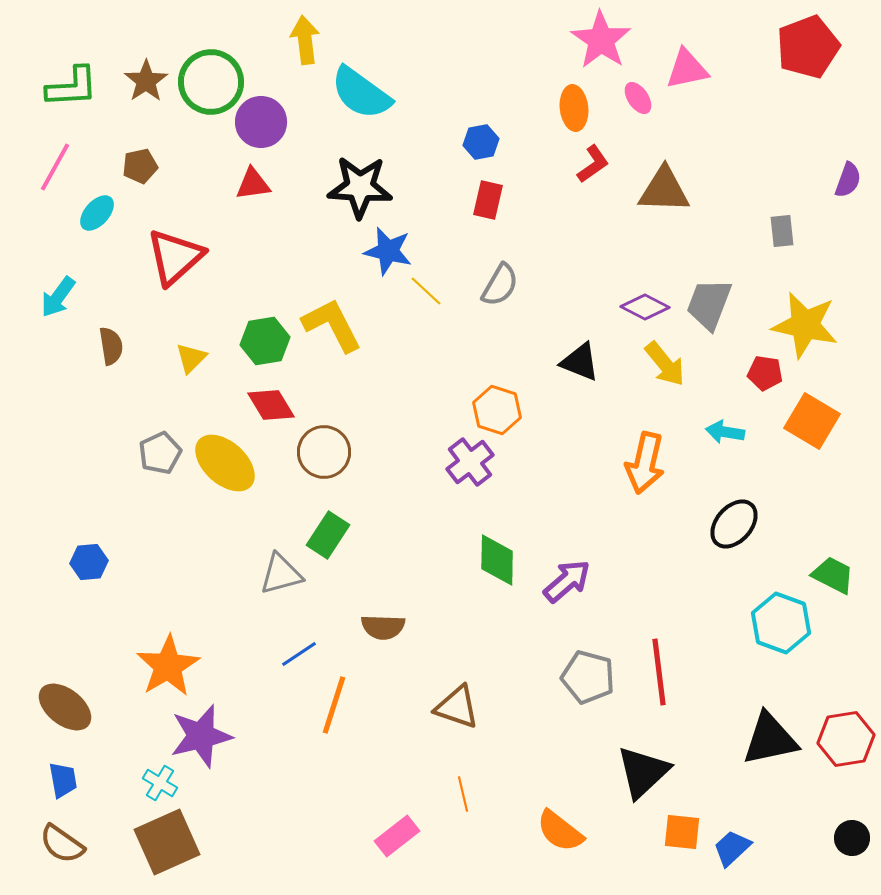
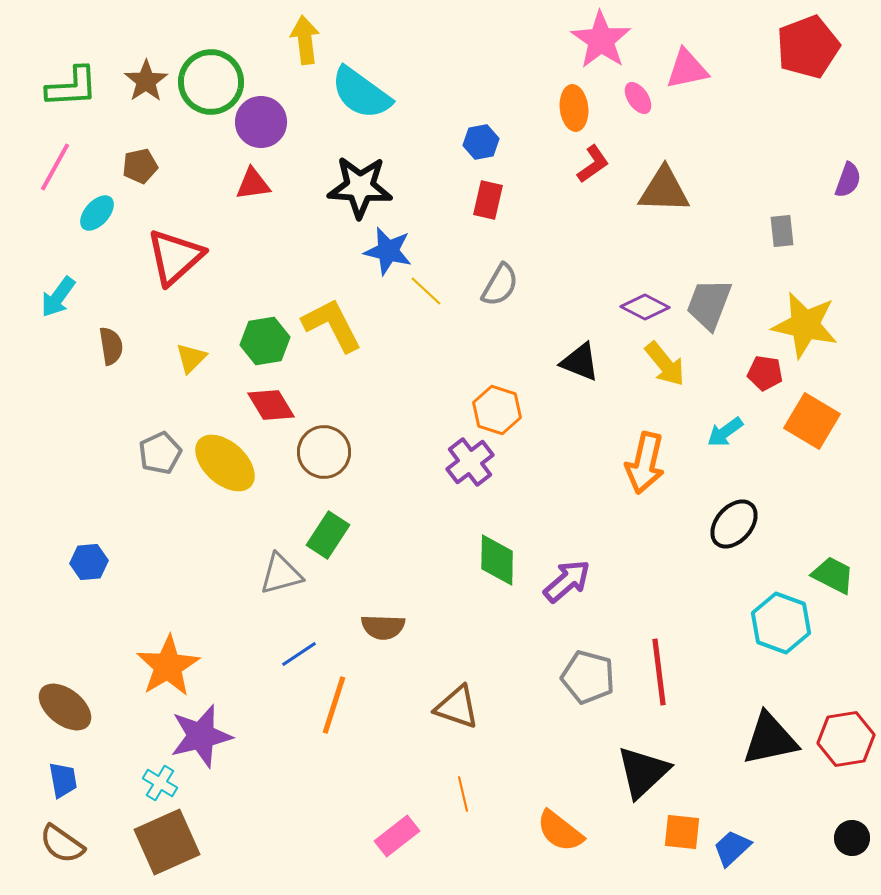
cyan arrow at (725, 432): rotated 45 degrees counterclockwise
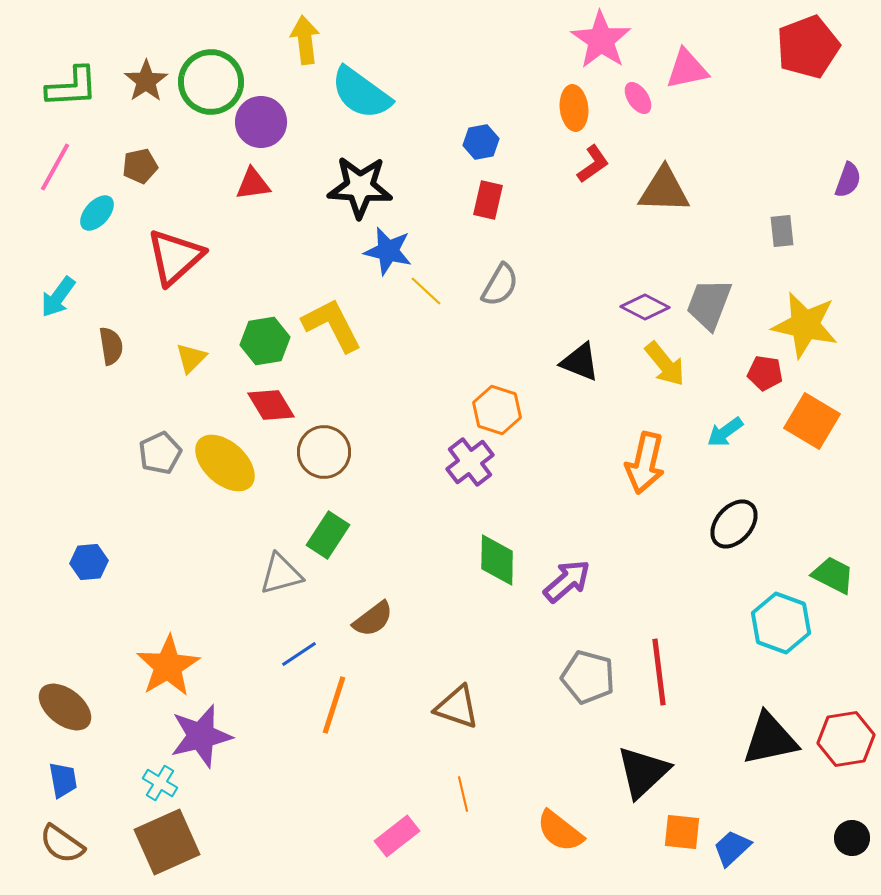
brown semicircle at (383, 627): moved 10 px left, 8 px up; rotated 39 degrees counterclockwise
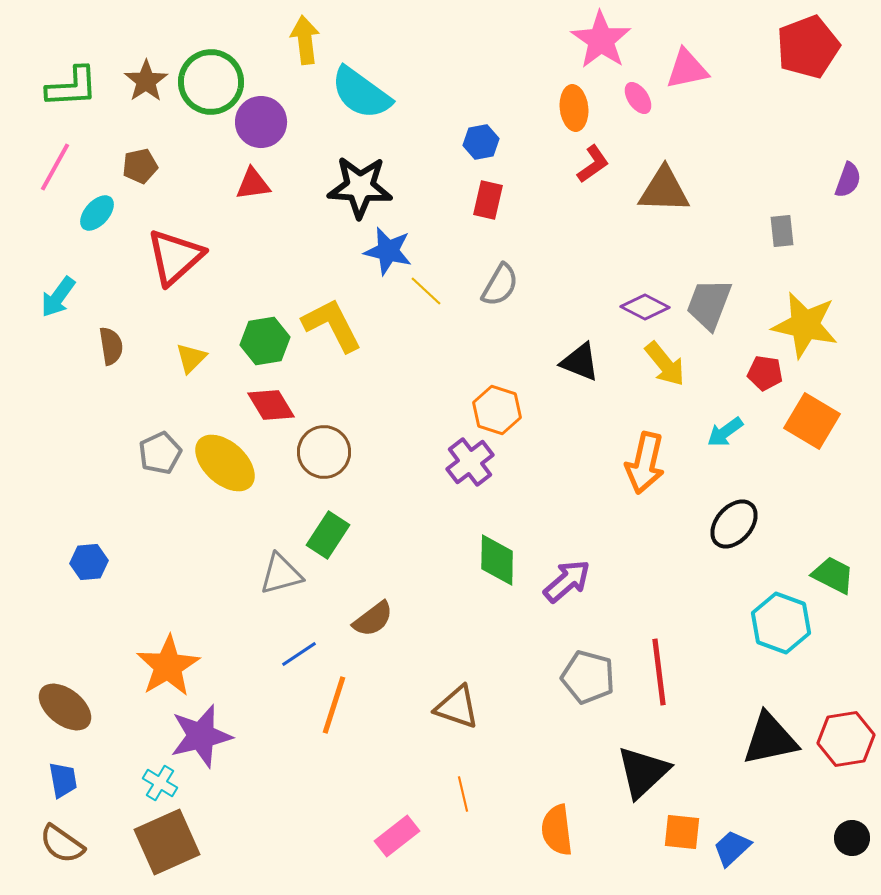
orange semicircle at (560, 831): moved 3 px left, 1 px up; rotated 45 degrees clockwise
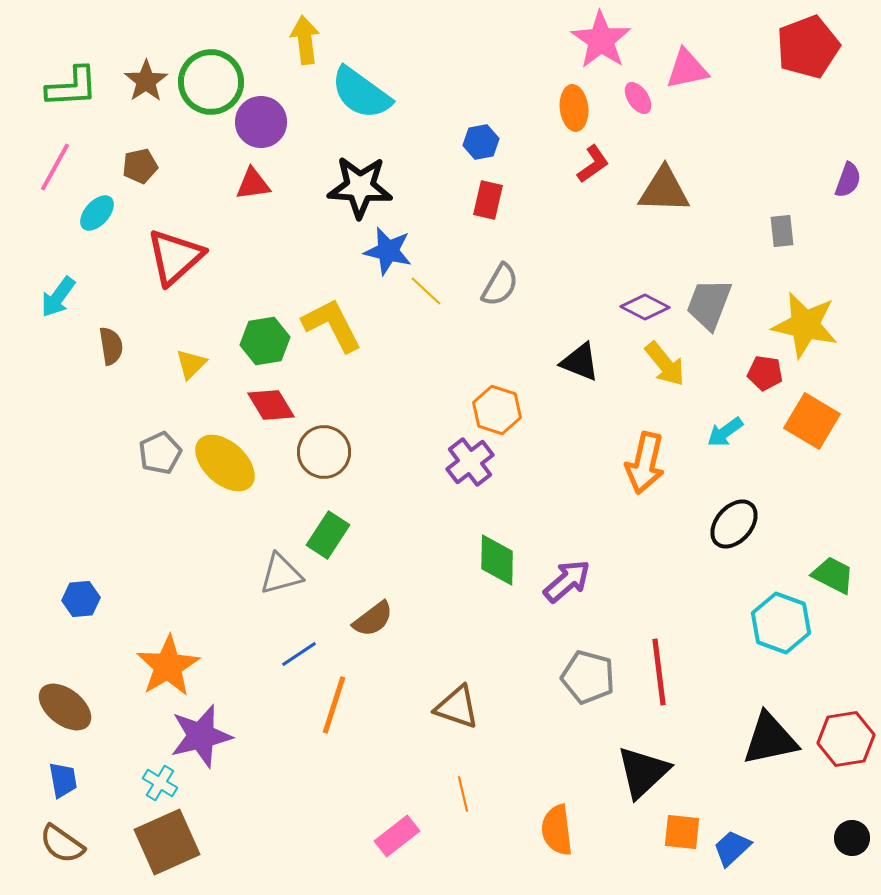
yellow triangle at (191, 358): moved 6 px down
blue hexagon at (89, 562): moved 8 px left, 37 px down
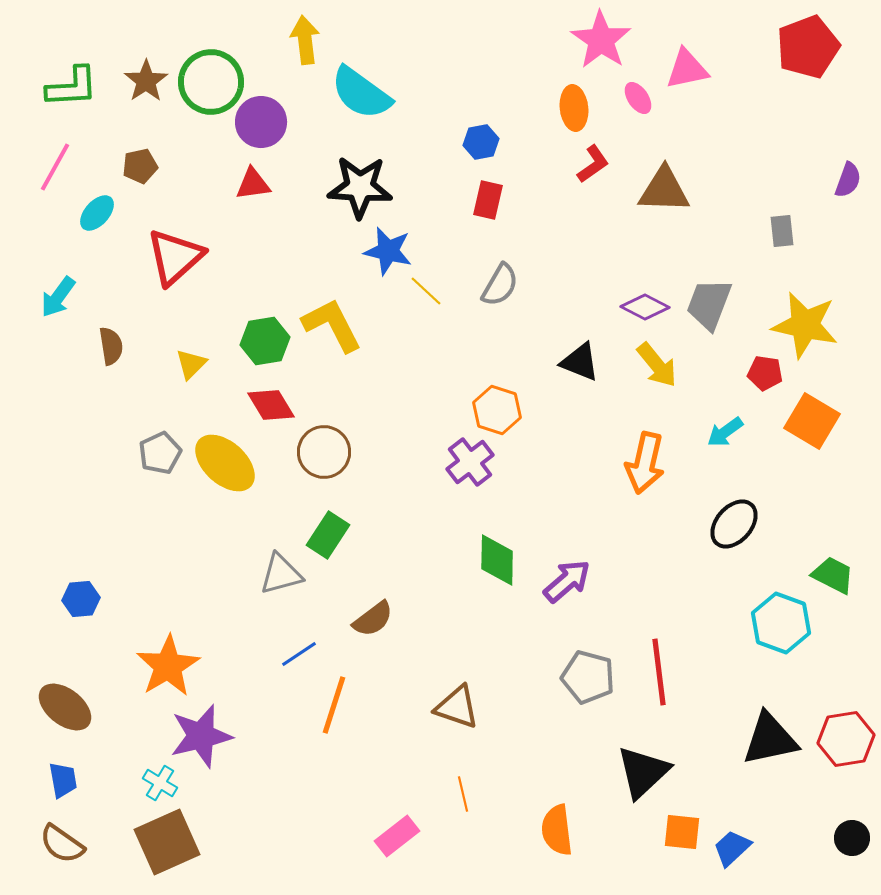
yellow arrow at (665, 364): moved 8 px left, 1 px down
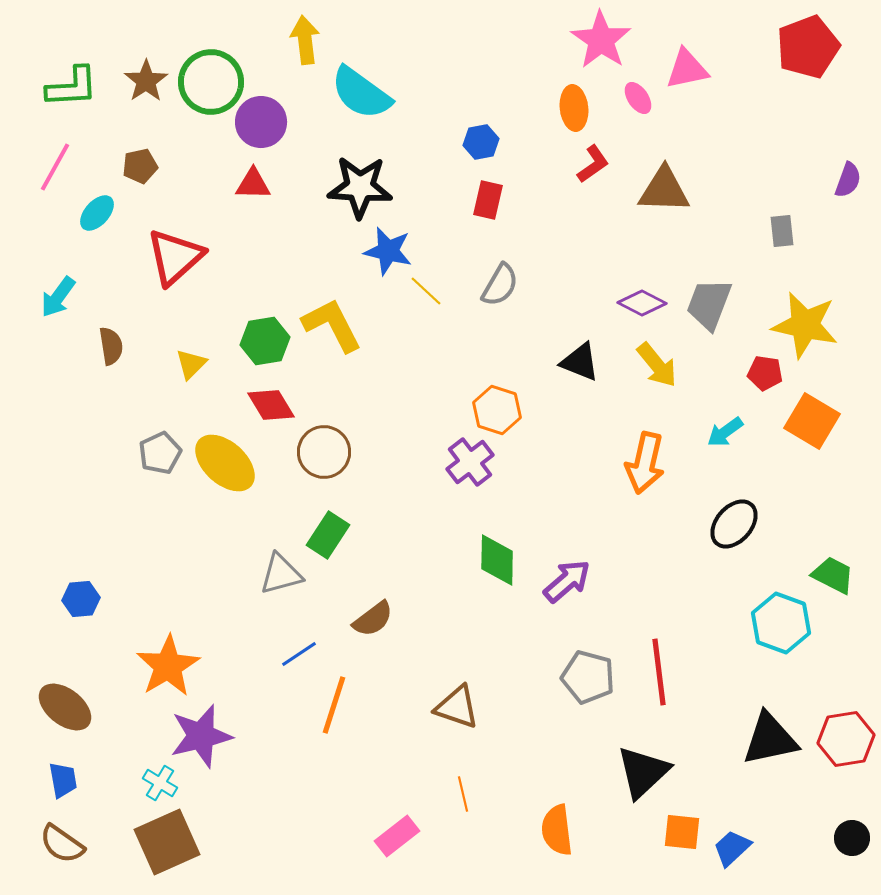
red triangle at (253, 184): rotated 9 degrees clockwise
purple diamond at (645, 307): moved 3 px left, 4 px up
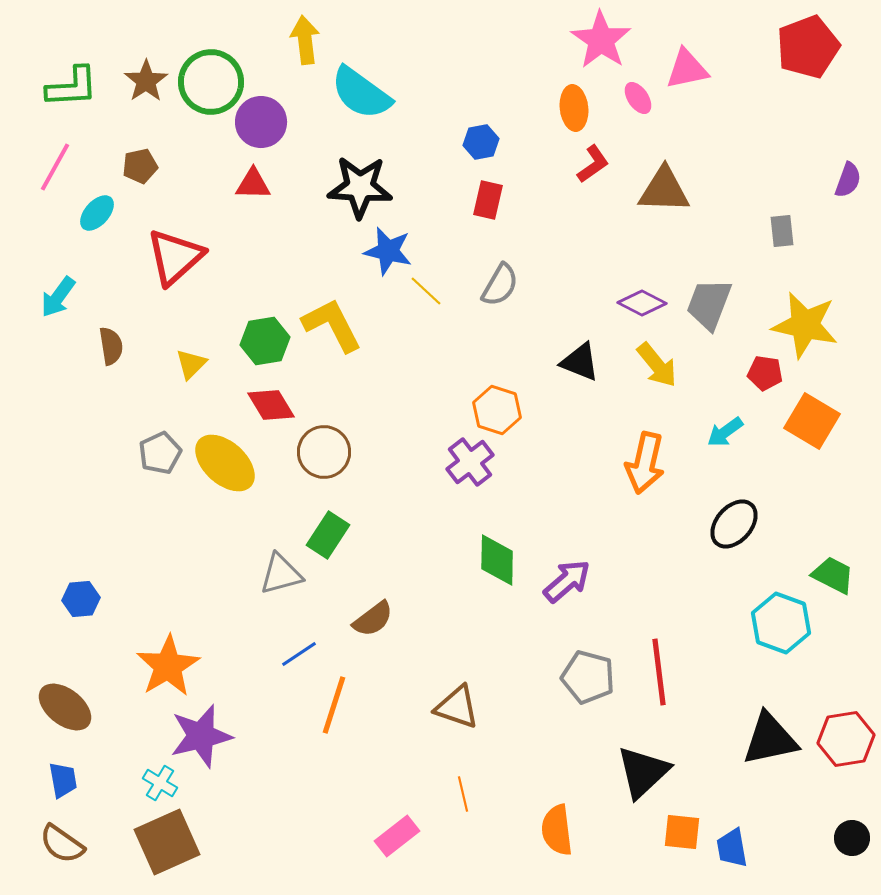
blue trapezoid at (732, 848): rotated 57 degrees counterclockwise
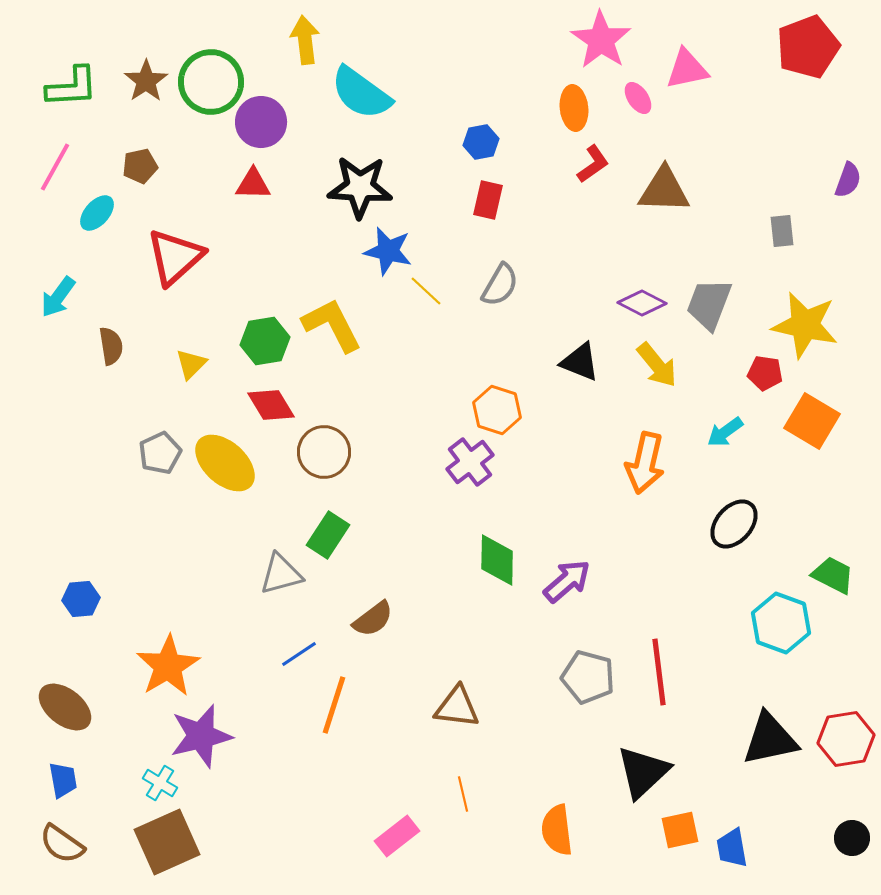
brown triangle at (457, 707): rotated 12 degrees counterclockwise
orange square at (682, 832): moved 2 px left, 2 px up; rotated 18 degrees counterclockwise
